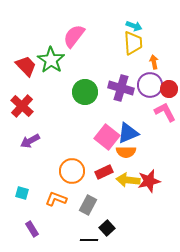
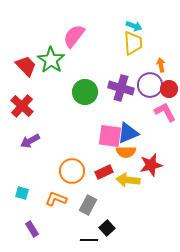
orange arrow: moved 7 px right, 3 px down
pink square: moved 3 px right, 1 px up; rotated 30 degrees counterclockwise
red star: moved 2 px right, 16 px up
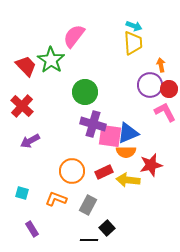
purple cross: moved 28 px left, 36 px down
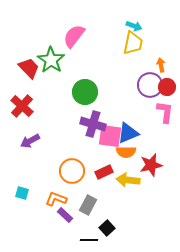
yellow trapezoid: rotated 15 degrees clockwise
red trapezoid: moved 3 px right, 2 px down
red circle: moved 2 px left, 2 px up
pink L-shape: rotated 35 degrees clockwise
purple rectangle: moved 33 px right, 14 px up; rotated 14 degrees counterclockwise
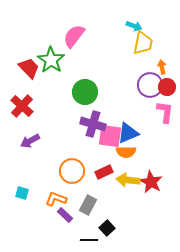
yellow trapezoid: moved 10 px right
orange arrow: moved 1 px right, 2 px down
red star: moved 17 px down; rotated 30 degrees counterclockwise
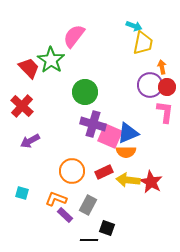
pink square: rotated 15 degrees clockwise
black square: rotated 28 degrees counterclockwise
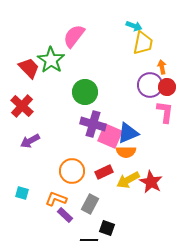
yellow arrow: rotated 35 degrees counterclockwise
gray rectangle: moved 2 px right, 1 px up
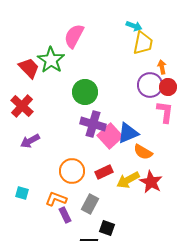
pink semicircle: rotated 10 degrees counterclockwise
red circle: moved 1 px right
pink square: rotated 25 degrees clockwise
orange semicircle: moved 17 px right; rotated 30 degrees clockwise
purple rectangle: rotated 21 degrees clockwise
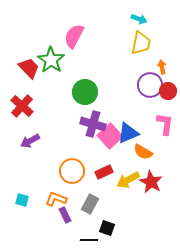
cyan arrow: moved 5 px right, 7 px up
yellow trapezoid: moved 2 px left
red circle: moved 4 px down
pink L-shape: moved 12 px down
cyan square: moved 7 px down
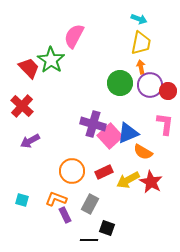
orange arrow: moved 21 px left
green circle: moved 35 px right, 9 px up
